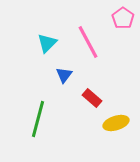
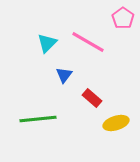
pink line: rotated 32 degrees counterclockwise
green line: rotated 69 degrees clockwise
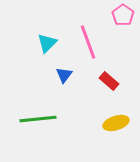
pink pentagon: moved 3 px up
pink line: rotated 40 degrees clockwise
red rectangle: moved 17 px right, 17 px up
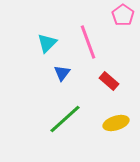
blue triangle: moved 2 px left, 2 px up
green line: moved 27 px right; rotated 36 degrees counterclockwise
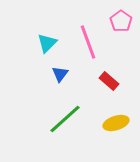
pink pentagon: moved 2 px left, 6 px down
blue triangle: moved 2 px left, 1 px down
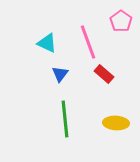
cyan triangle: rotated 50 degrees counterclockwise
red rectangle: moved 5 px left, 7 px up
green line: rotated 54 degrees counterclockwise
yellow ellipse: rotated 20 degrees clockwise
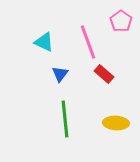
cyan triangle: moved 3 px left, 1 px up
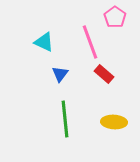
pink pentagon: moved 6 px left, 4 px up
pink line: moved 2 px right
yellow ellipse: moved 2 px left, 1 px up
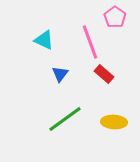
cyan triangle: moved 2 px up
green line: rotated 60 degrees clockwise
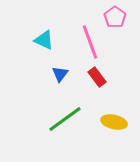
red rectangle: moved 7 px left, 3 px down; rotated 12 degrees clockwise
yellow ellipse: rotated 10 degrees clockwise
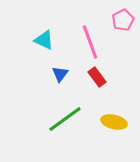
pink pentagon: moved 8 px right, 3 px down; rotated 10 degrees clockwise
